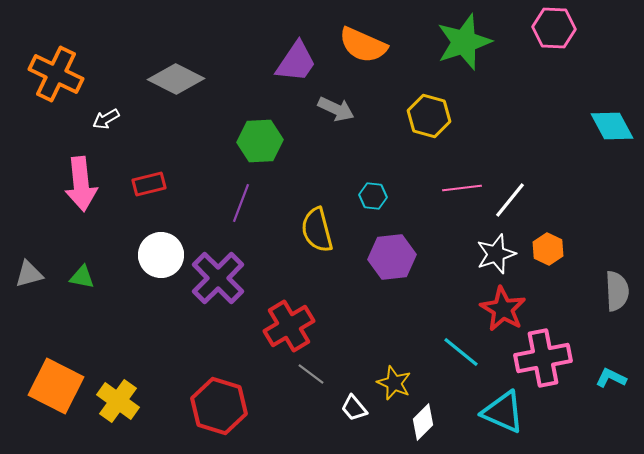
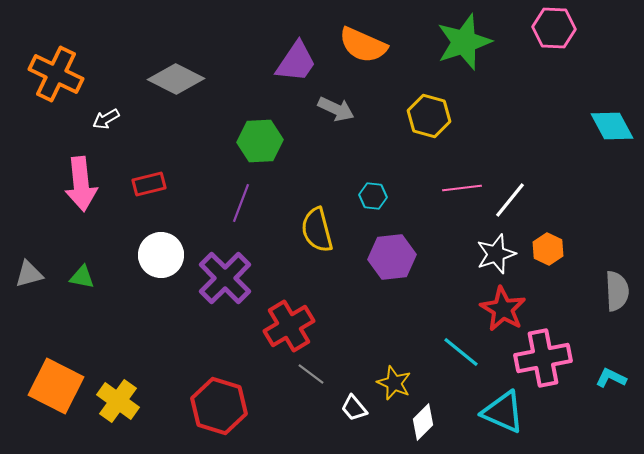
purple cross: moved 7 px right
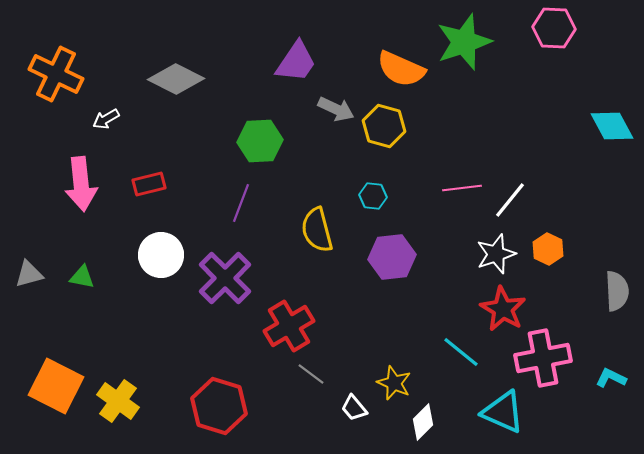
orange semicircle: moved 38 px right, 24 px down
yellow hexagon: moved 45 px left, 10 px down
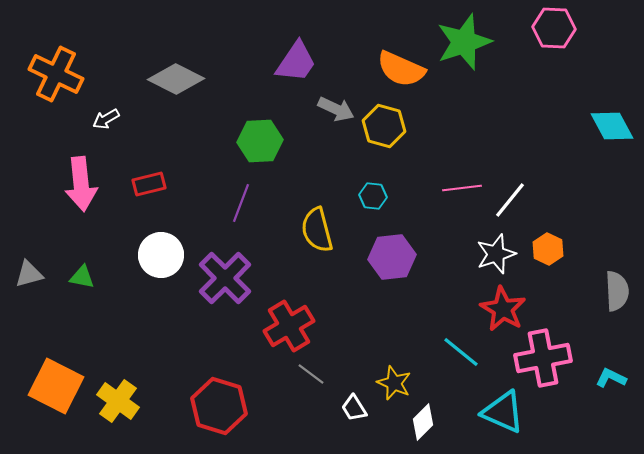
white trapezoid: rotated 8 degrees clockwise
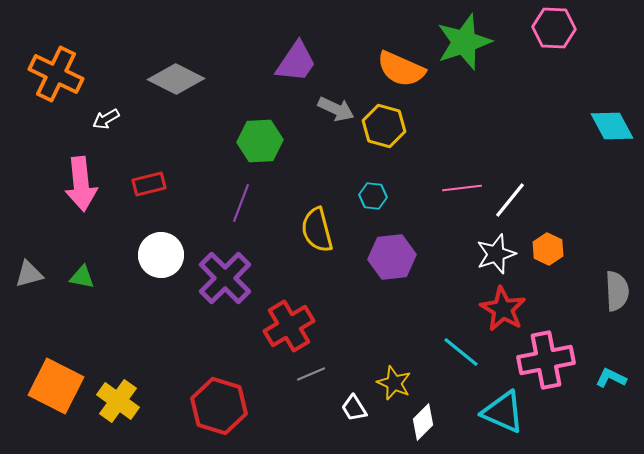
pink cross: moved 3 px right, 2 px down
gray line: rotated 60 degrees counterclockwise
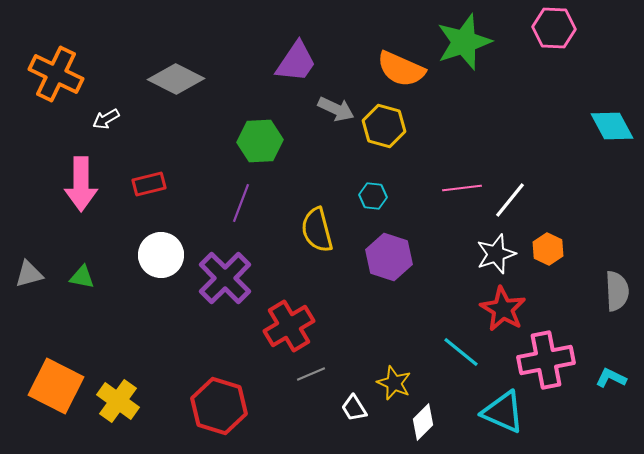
pink arrow: rotated 6 degrees clockwise
purple hexagon: moved 3 px left; rotated 24 degrees clockwise
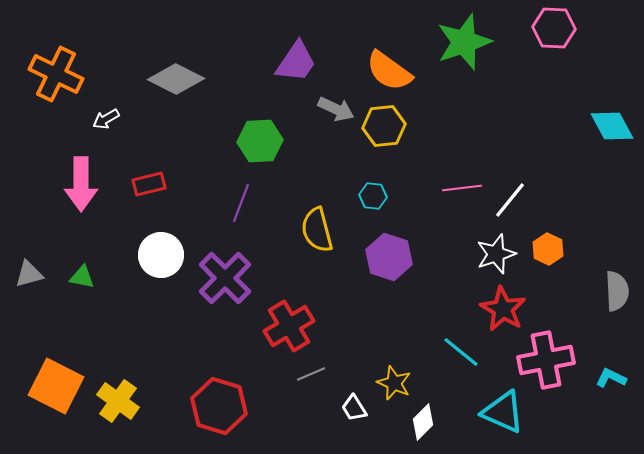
orange semicircle: moved 12 px left, 2 px down; rotated 12 degrees clockwise
yellow hexagon: rotated 21 degrees counterclockwise
